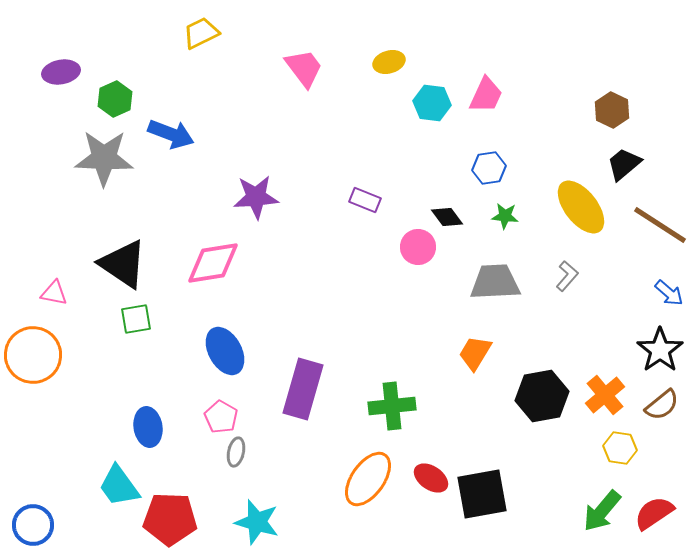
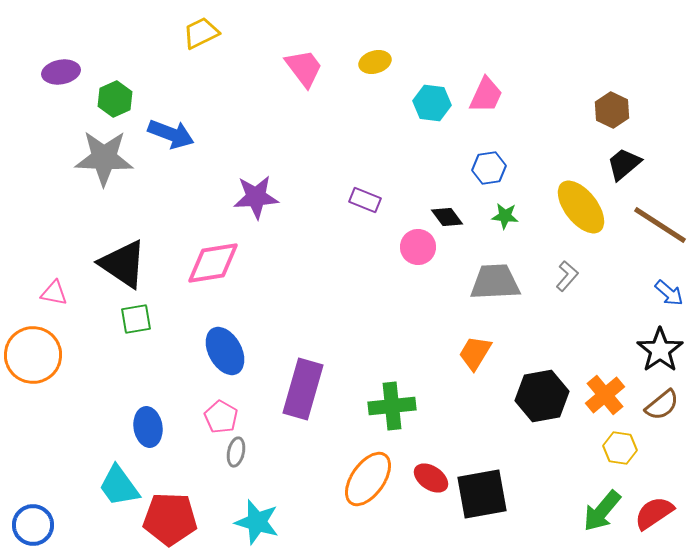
yellow ellipse at (389, 62): moved 14 px left
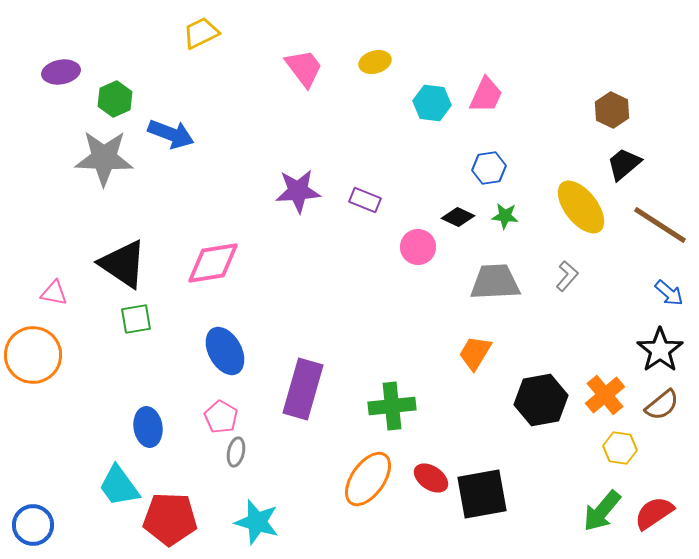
purple star at (256, 197): moved 42 px right, 6 px up
black diamond at (447, 217): moved 11 px right; rotated 28 degrees counterclockwise
black hexagon at (542, 396): moved 1 px left, 4 px down
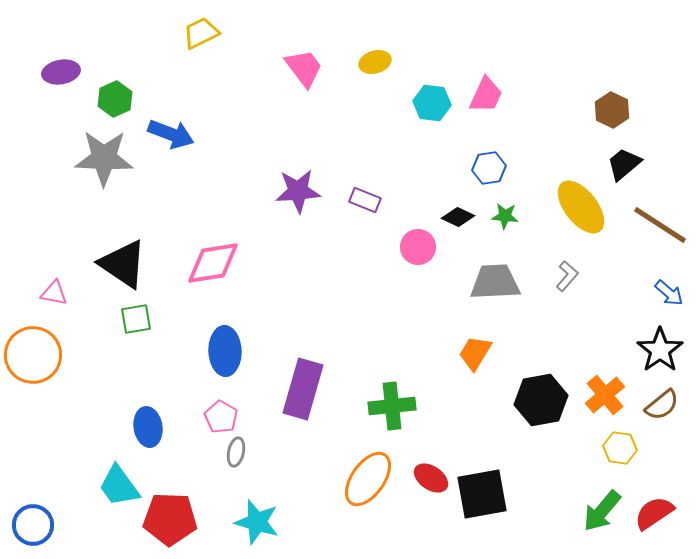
blue ellipse at (225, 351): rotated 27 degrees clockwise
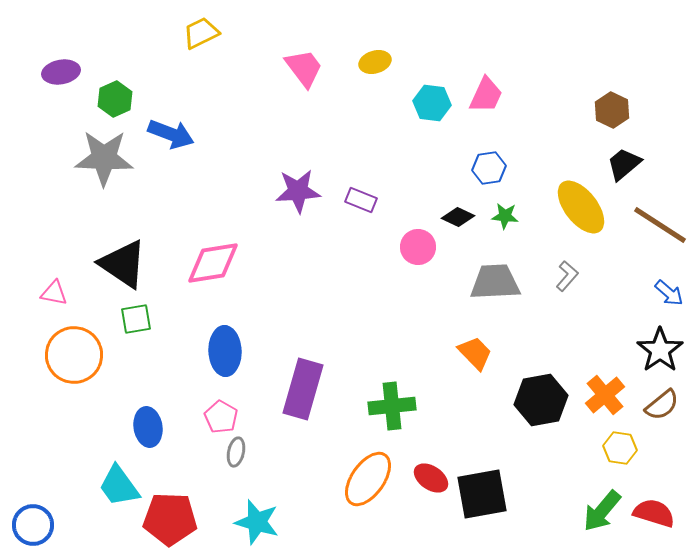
purple rectangle at (365, 200): moved 4 px left
orange trapezoid at (475, 353): rotated 105 degrees clockwise
orange circle at (33, 355): moved 41 px right
red semicircle at (654, 513): rotated 51 degrees clockwise
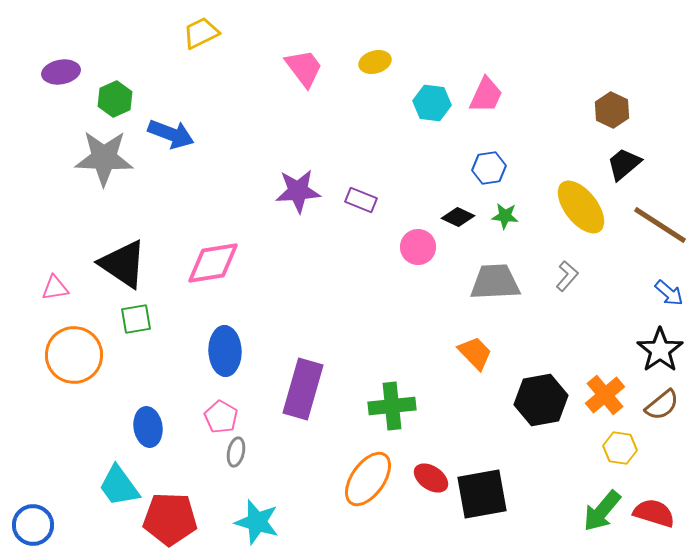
pink triangle at (54, 293): moved 1 px right, 5 px up; rotated 20 degrees counterclockwise
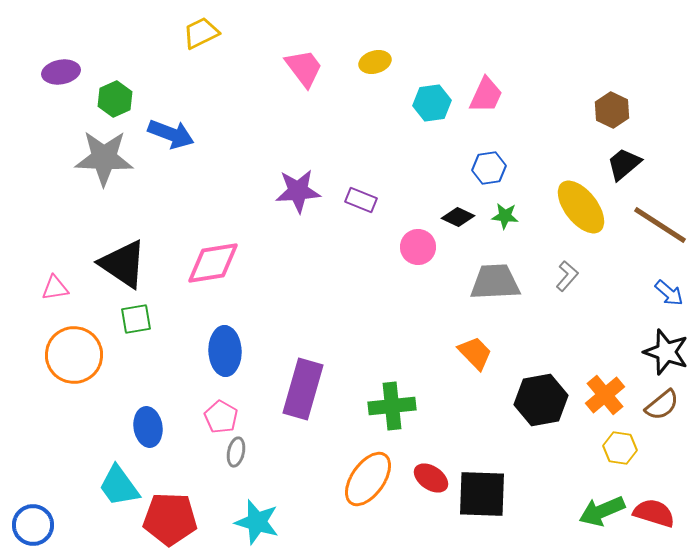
cyan hexagon at (432, 103): rotated 15 degrees counterclockwise
black star at (660, 350): moved 6 px right, 2 px down; rotated 18 degrees counterclockwise
black square at (482, 494): rotated 12 degrees clockwise
green arrow at (602, 511): rotated 27 degrees clockwise
